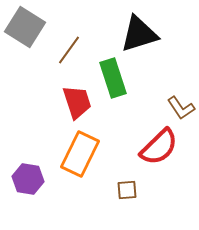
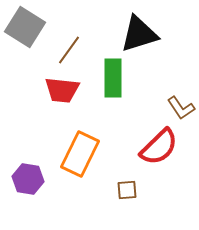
green rectangle: rotated 18 degrees clockwise
red trapezoid: moved 15 px left, 12 px up; rotated 114 degrees clockwise
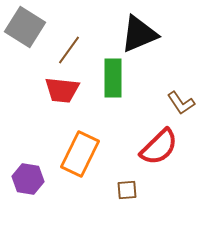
black triangle: rotated 6 degrees counterclockwise
brown L-shape: moved 5 px up
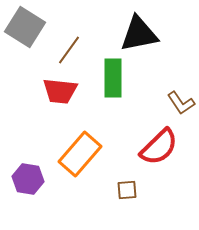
black triangle: rotated 12 degrees clockwise
red trapezoid: moved 2 px left, 1 px down
orange rectangle: rotated 15 degrees clockwise
